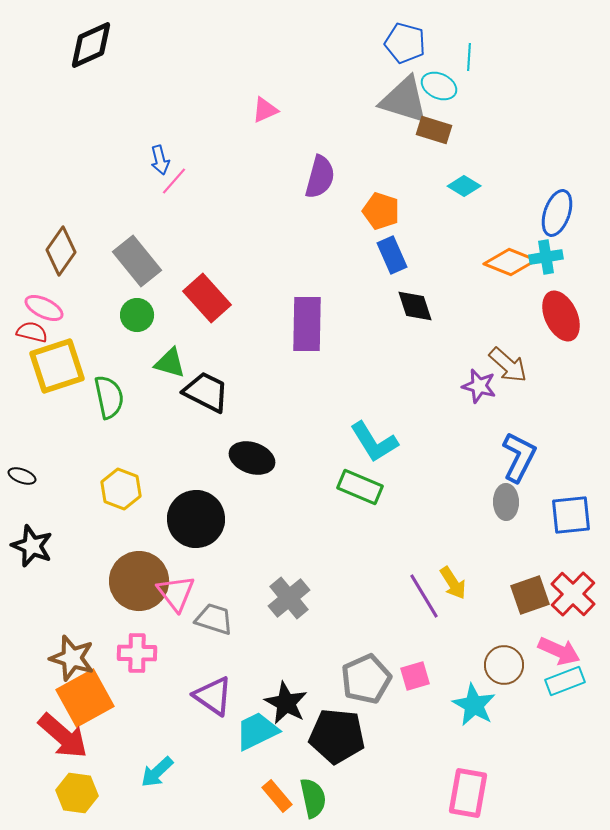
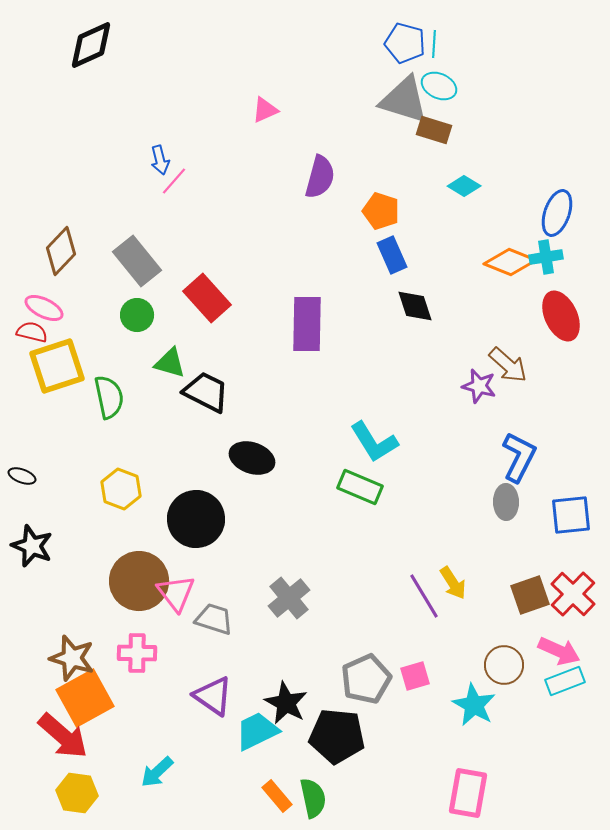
cyan line at (469, 57): moved 35 px left, 13 px up
brown diamond at (61, 251): rotated 9 degrees clockwise
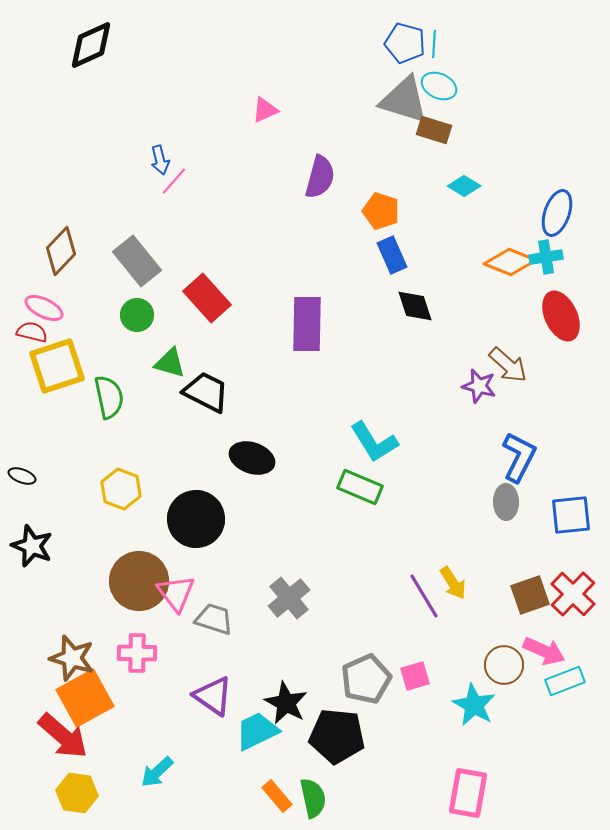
pink arrow at (559, 651): moved 15 px left
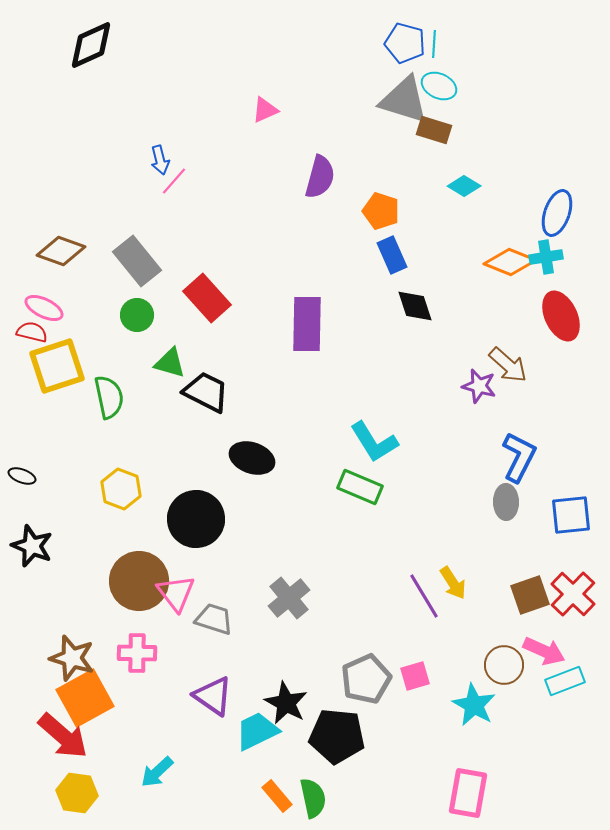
brown diamond at (61, 251): rotated 66 degrees clockwise
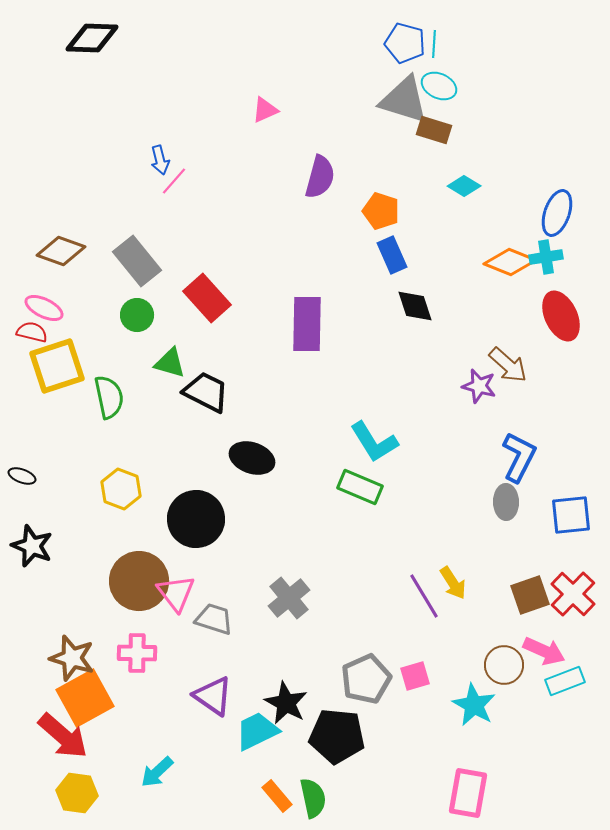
black diamond at (91, 45): moved 1 px right, 7 px up; rotated 26 degrees clockwise
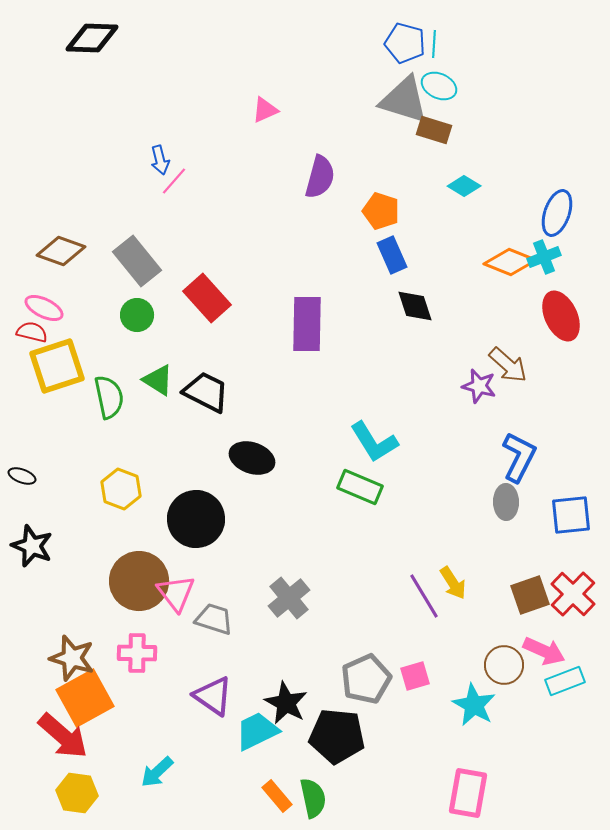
cyan cross at (546, 257): moved 2 px left; rotated 12 degrees counterclockwise
green triangle at (170, 363): moved 12 px left, 17 px down; rotated 16 degrees clockwise
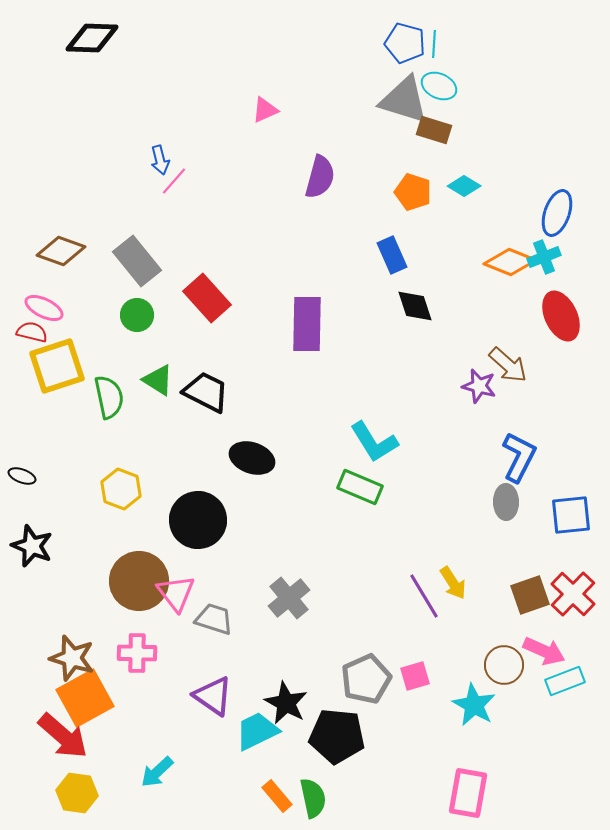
orange pentagon at (381, 211): moved 32 px right, 19 px up
black circle at (196, 519): moved 2 px right, 1 px down
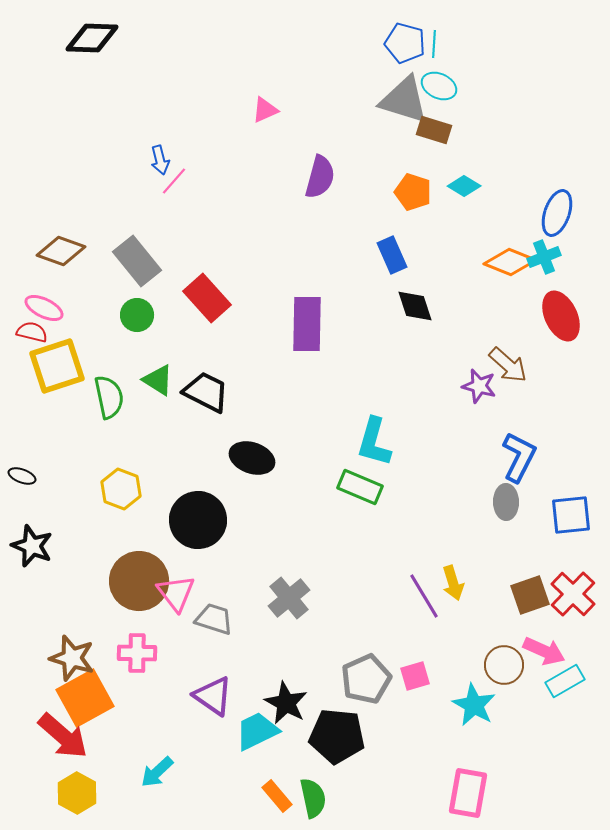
cyan L-shape at (374, 442): rotated 48 degrees clockwise
yellow arrow at (453, 583): rotated 16 degrees clockwise
cyan rectangle at (565, 681): rotated 9 degrees counterclockwise
yellow hexagon at (77, 793): rotated 21 degrees clockwise
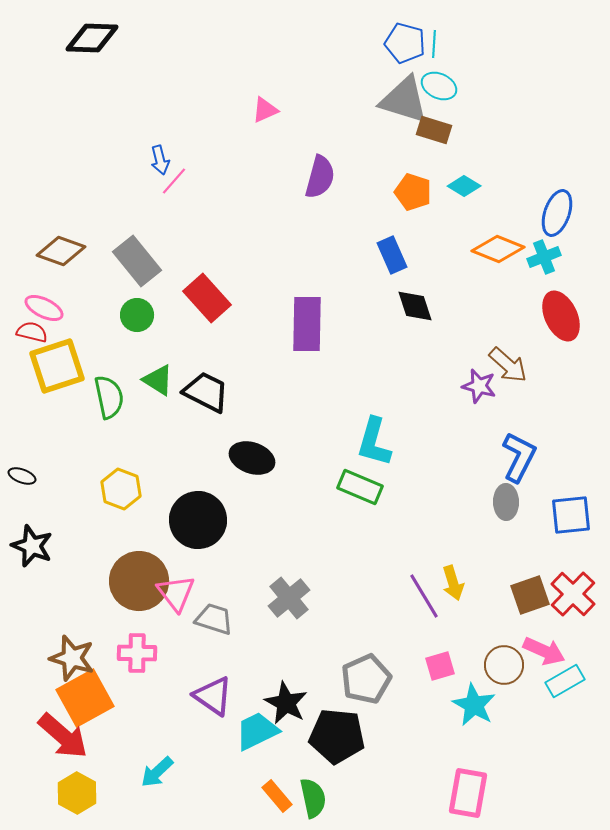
orange diamond at (510, 262): moved 12 px left, 13 px up
pink square at (415, 676): moved 25 px right, 10 px up
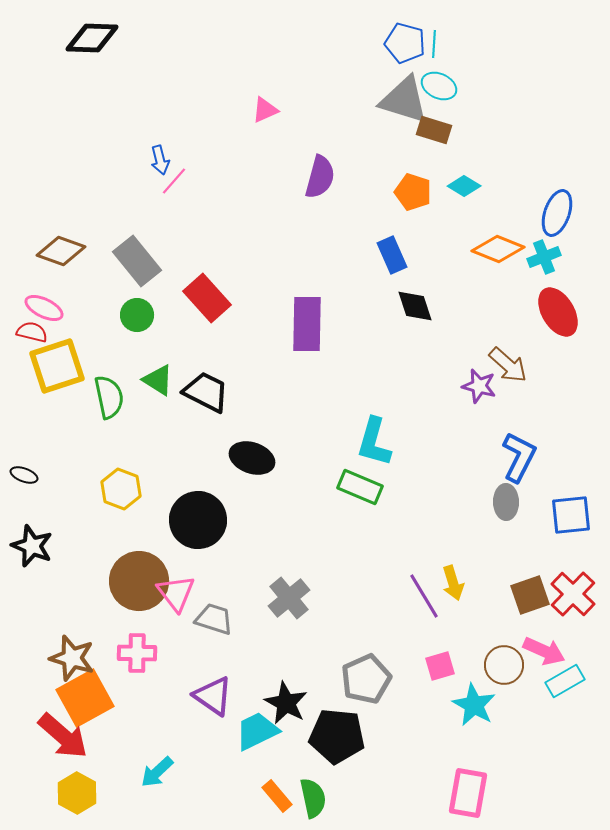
red ellipse at (561, 316): moved 3 px left, 4 px up; rotated 6 degrees counterclockwise
black ellipse at (22, 476): moved 2 px right, 1 px up
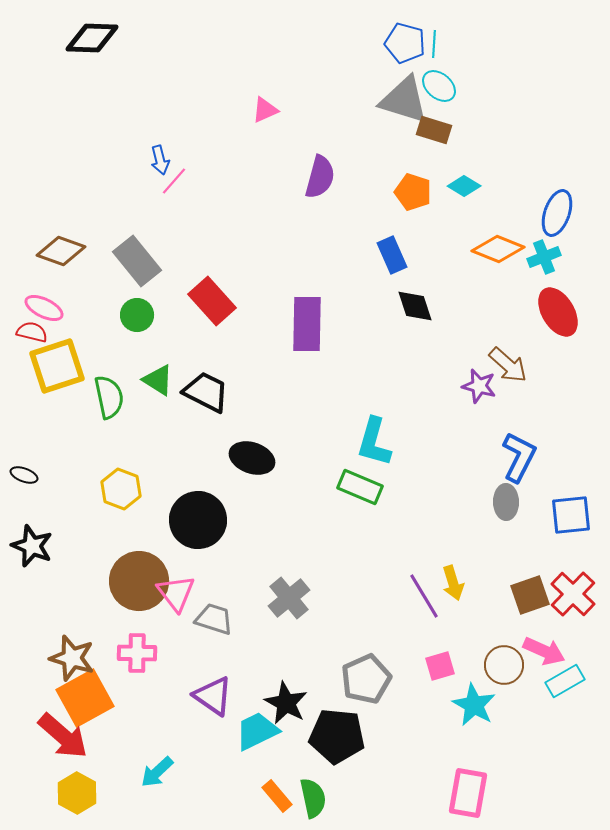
cyan ellipse at (439, 86): rotated 16 degrees clockwise
red rectangle at (207, 298): moved 5 px right, 3 px down
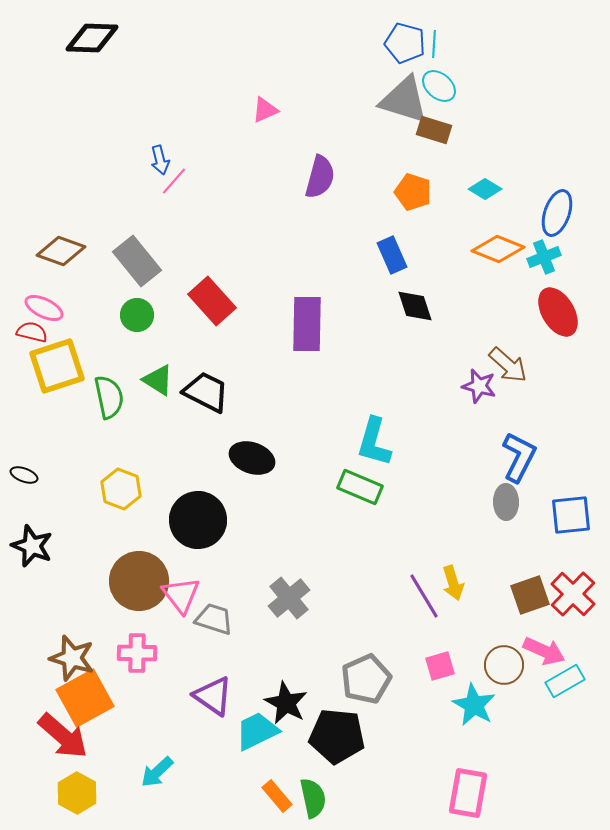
cyan diamond at (464, 186): moved 21 px right, 3 px down
pink triangle at (176, 593): moved 5 px right, 2 px down
